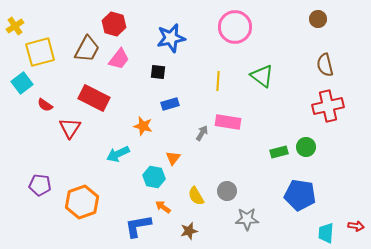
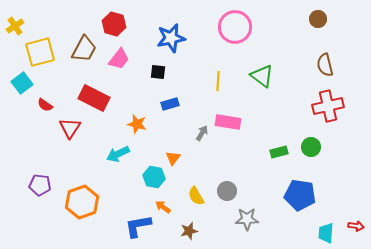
brown trapezoid: moved 3 px left
orange star: moved 6 px left, 2 px up
green circle: moved 5 px right
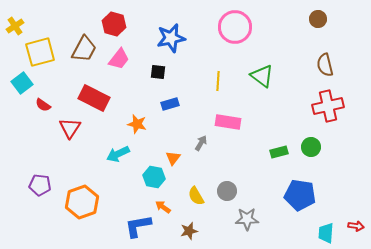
red semicircle: moved 2 px left
gray arrow: moved 1 px left, 10 px down
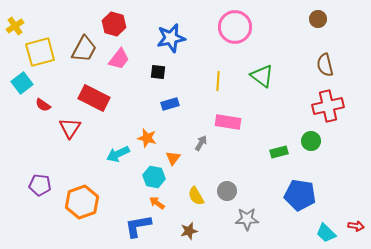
orange star: moved 10 px right, 14 px down
green circle: moved 6 px up
orange arrow: moved 6 px left, 4 px up
cyan trapezoid: rotated 50 degrees counterclockwise
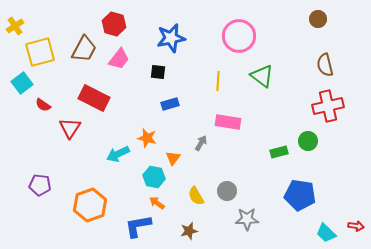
pink circle: moved 4 px right, 9 px down
green circle: moved 3 px left
orange hexagon: moved 8 px right, 3 px down
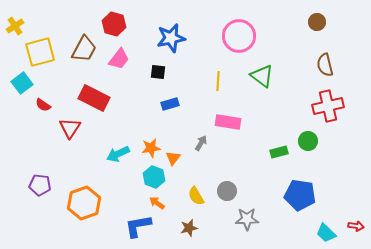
brown circle: moved 1 px left, 3 px down
orange star: moved 4 px right, 10 px down; rotated 24 degrees counterclockwise
cyan hexagon: rotated 10 degrees clockwise
orange hexagon: moved 6 px left, 2 px up
brown star: moved 3 px up
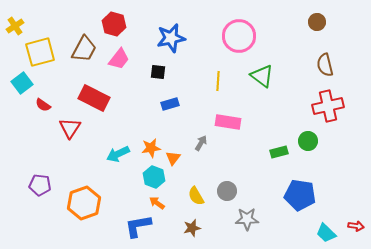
brown star: moved 3 px right
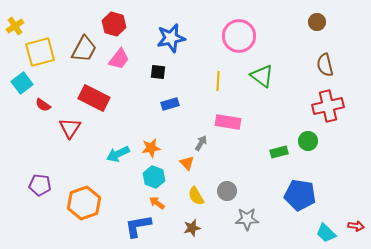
orange triangle: moved 14 px right, 5 px down; rotated 21 degrees counterclockwise
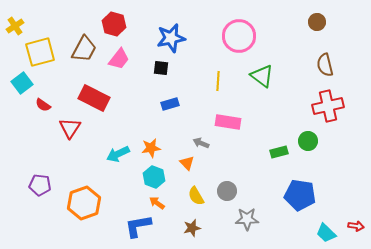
black square: moved 3 px right, 4 px up
gray arrow: rotated 98 degrees counterclockwise
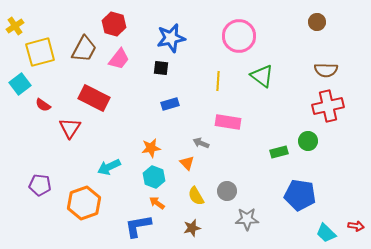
brown semicircle: moved 1 px right, 5 px down; rotated 75 degrees counterclockwise
cyan square: moved 2 px left, 1 px down
cyan arrow: moved 9 px left, 13 px down
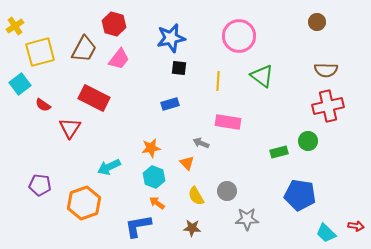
black square: moved 18 px right
brown star: rotated 18 degrees clockwise
